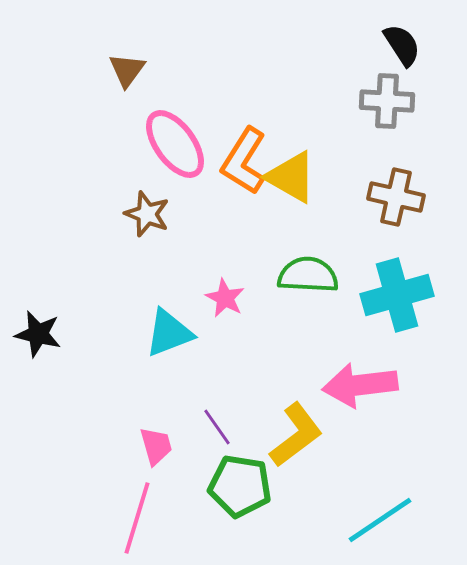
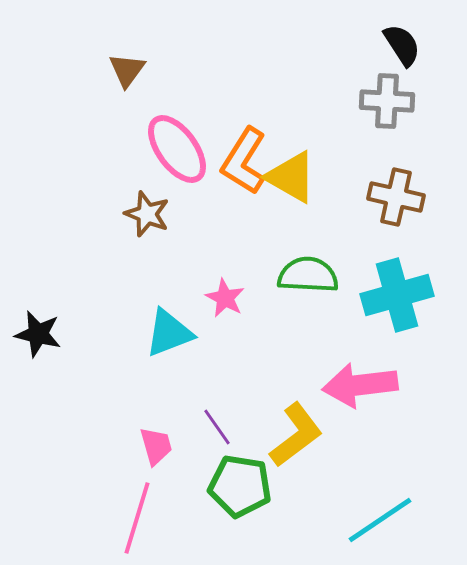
pink ellipse: moved 2 px right, 5 px down
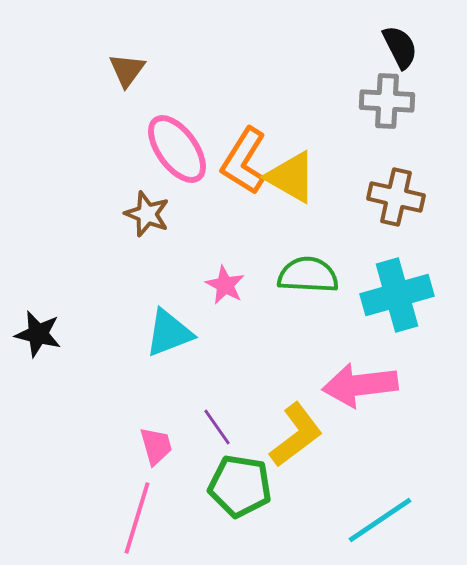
black semicircle: moved 2 px left, 2 px down; rotated 6 degrees clockwise
pink star: moved 13 px up
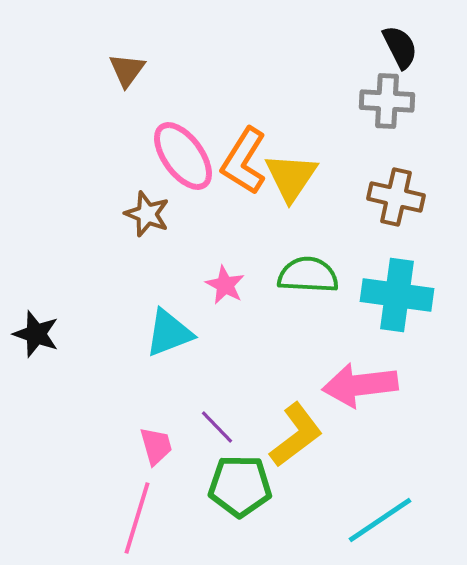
pink ellipse: moved 6 px right, 7 px down
yellow triangle: rotated 34 degrees clockwise
cyan cross: rotated 24 degrees clockwise
black star: moved 2 px left; rotated 6 degrees clockwise
purple line: rotated 9 degrees counterclockwise
green pentagon: rotated 8 degrees counterclockwise
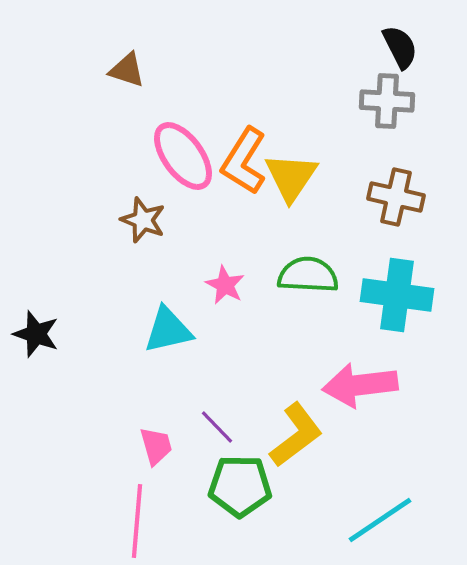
brown triangle: rotated 48 degrees counterclockwise
brown star: moved 4 px left, 6 px down
cyan triangle: moved 1 px left, 3 px up; rotated 8 degrees clockwise
pink line: moved 3 px down; rotated 12 degrees counterclockwise
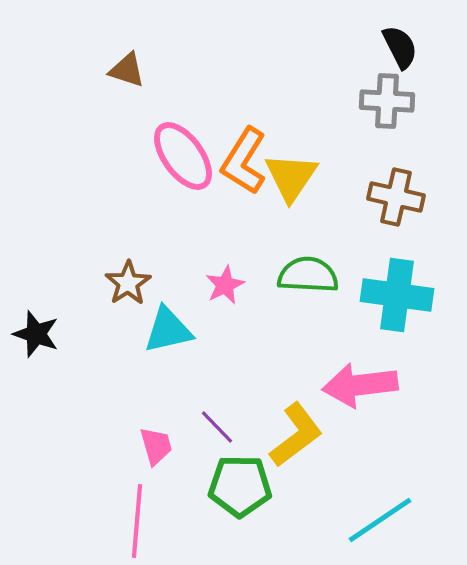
brown star: moved 15 px left, 63 px down; rotated 18 degrees clockwise
pink star: rotated 18 degrees clockwise
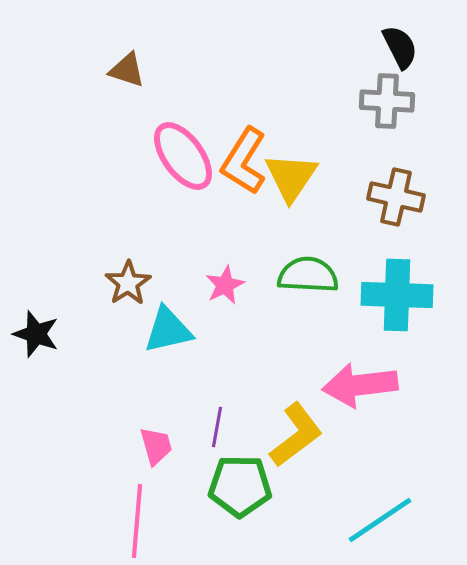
cyan cross: rotated 6 degrees counterclockwise
purple line: rotated 54 degrees clockwise
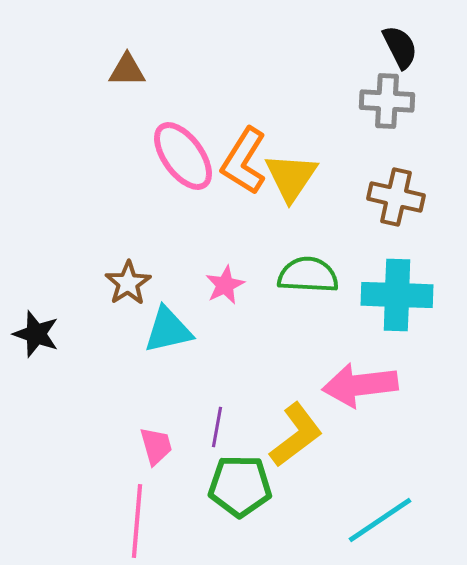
brown triangle: rotated 18 degrees counterclockwise
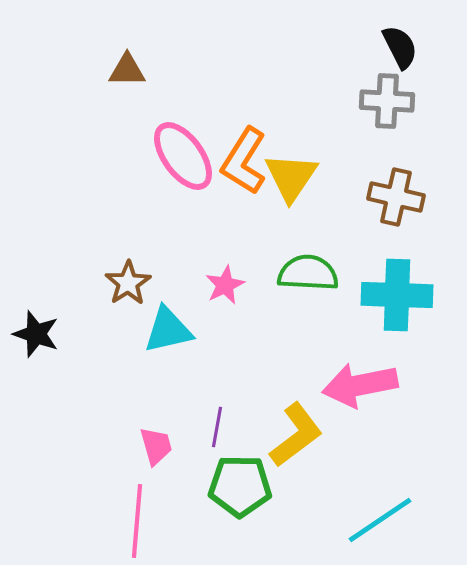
green semicircle: moved 2 px up
pink arrow: rotated 4 degrees counterclockwise
